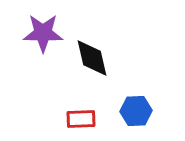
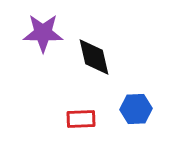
black diamond: moved 2 px right, 1 px up
blue hexagon: moved 2 px up
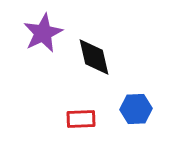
purple star: rotated 27 degrees counterclockwise
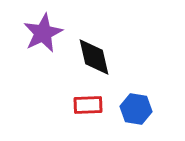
blue hexagon: rotated 12 degrees clockwise
red rectangle: moved 7 px right, 14 px up
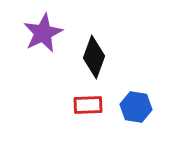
black diamond: rotated 33 degrees clockwise
blue hexagon: moved 2 px up
